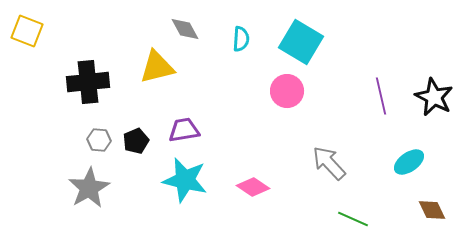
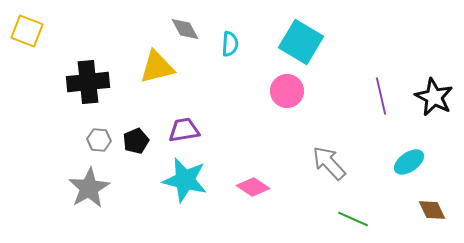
cyan semicircle: moved 11 px left, 5 px down
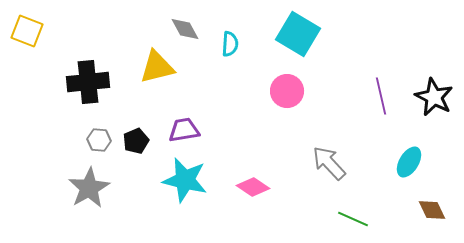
cyan square: moved 3 px left, 8 px up
cyan ellipse: rotated 24 degrees counterclockwise
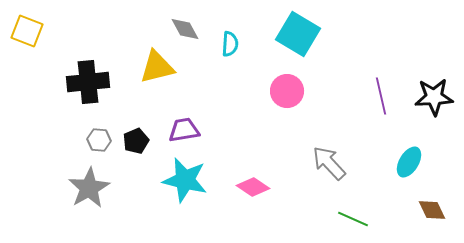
black star: rotated 30 degrees counterclockwise
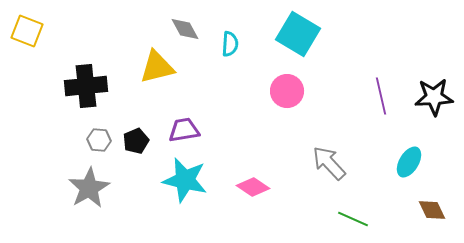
black cross: moved 2 px left, 4 px down
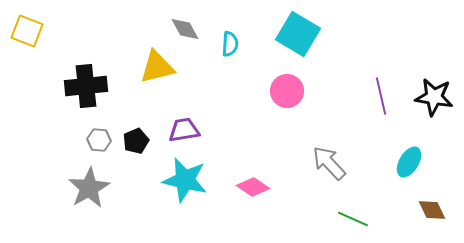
black star: rotated 12 degrees clockwise
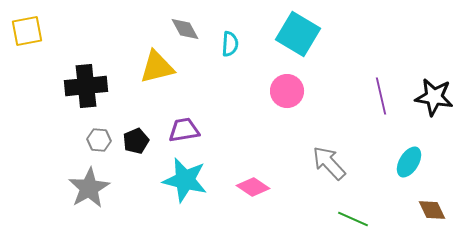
yellow square: rotated 32 degrees counterclockwise
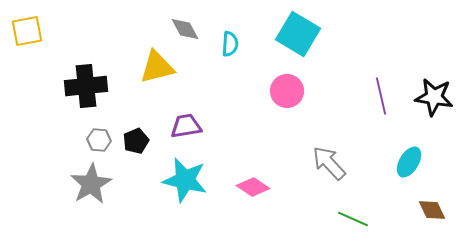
purple trapezoid: moved 2 px right, 4 px up
gray star: moved 2 px right, 4 px up
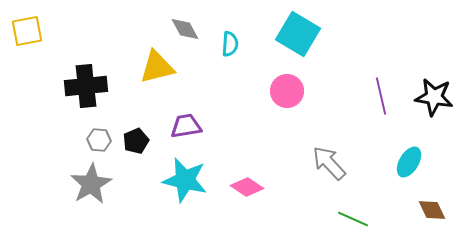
pink diamond: moved 6 px left
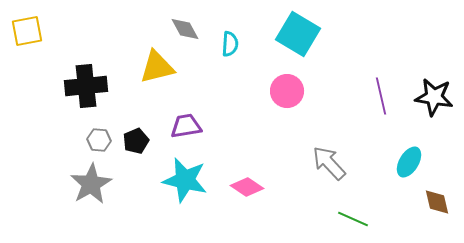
brown diamond: moved 5 px right, 8 px up; rotated 12 degrees clockwise
